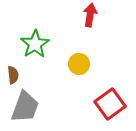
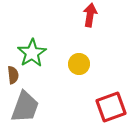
green star: moved 3 px left, 9 px down
red square: moved 1 px right, 3 px down; rotated 16 degrees clockwise
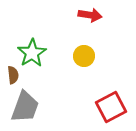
red arrow: rotated 90 degrees clockwise
yellow circle: moved 5 px right, 8 px up
red square: rotated 8 degrees counterclockwise
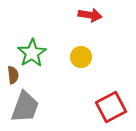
yellow circle: moved 3 px left, 1 px down
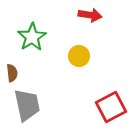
green star: moved 16 px up
yellow circle: moved 2 px left, 1 px up
brown semicircle: moved 1 px left, 2 px up
gray trapezoid: moved 2 px right, 2 px up; rotated 32 degrees counterclockwise
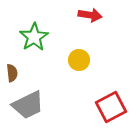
green star: moved 2 px right
yellow circle: moved 4 px down
gray trapezoid: moved 1 px right; rotated 76 degrees clockwise
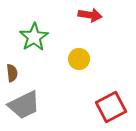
yellow circle: moved 1 px up
gray trapezoid: moved 4 px left
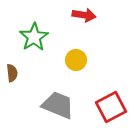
red arrow: moved 6 px left
yellow circle: moved 3 px left, 1 px down
gray trapezoid: moved 34 px right; rotated 132 degrees counterclockwise
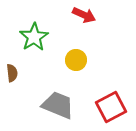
red arrow: rotated 15 degrees clockwise
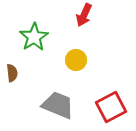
red arrow: rotated 90 degrees clockwise
